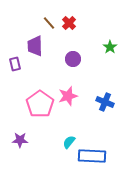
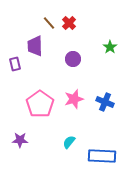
pink star: moved 6 px right, 3 px down
blue rectangle: moved 10 px right
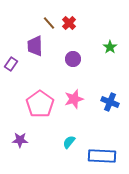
purple rectangle: moved 4 px left; rotated 48 degrees clockwise
blue cross: moved 5 px right
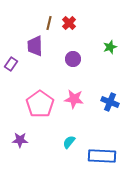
brown line: rotated 56 degrees clockwise
green star: rotated 16 degrees clockwise
pink star: rotated 24 degrees clockwise
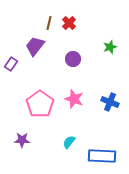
purple trapezoid: rotated 40 degrees clockwise
pink star: rotated 12 degrees clockwise
purple star: moved 2 px right
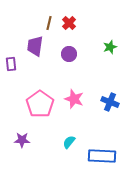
purple trapezoid: rotated 30 degrees counterclockwise
purple circle: moved 4 px left, 5 px up
purple rectangle: rotated 40 degrees counterclockwise
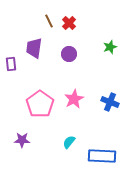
brown line: moved 2 px up; rotated 40 degrees counterclockwise
purple trapezoid: moved 1 px left, 2 px down
pink star: rotated 24 degrees clockwise
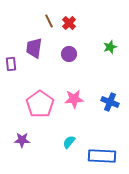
pink star: rotated 24 degrees clockwise
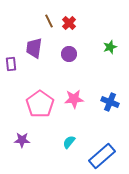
blue rectangle: rotated 44 degrees counterclockwise
